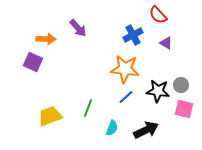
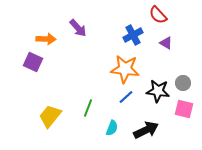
gray circle: moved 2 px right, 2 px up
yellow trapezoid: rotated 30 degrees counterclockwise
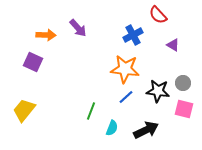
orange arrow: moved 4 px up
purple triangle: moved 7 px right, 2 px down
green line: moved 3 px right, 3 px down
yellow trapezoid: moved 26 px left, 6 px up
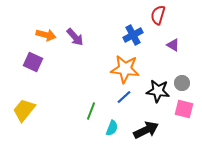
red semicircle: rotated 60 degrees clockwise
purple arrow: moved 3 px left, 9 px down
orange arrow: rotated 12 degrees clockwise
gray circle: moved 1 px left
blue line: moved 2 px left
